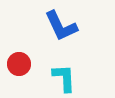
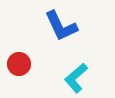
cyan L-shape: moved 12 px right; rotated 128 degrees counterclockwise
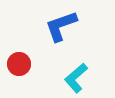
blue L-shape: rotated 96 degrees clockwise
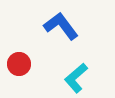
blue L-shape: rotated 72 degrees clockwise
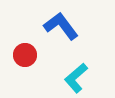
red circle: moved 6 px right, 9 px up
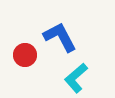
blue L-shape: moved 1 px left, 11 px down; rotated 9 degrees clockwise
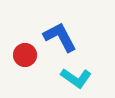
cyan L-shape: rotated 104 degrees counterclockwise
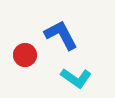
blue L-shape: moved 1 px right, 2 px up
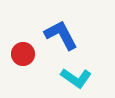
red circle: moved 2 px left, 1 px up
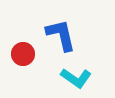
blue L-shape: rotated 15 degrees clockwise
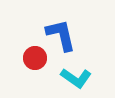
red circle: moved 12 px right, 4 px down
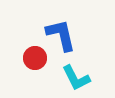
cyan L-shape: rotated 28 degrees clockwise
